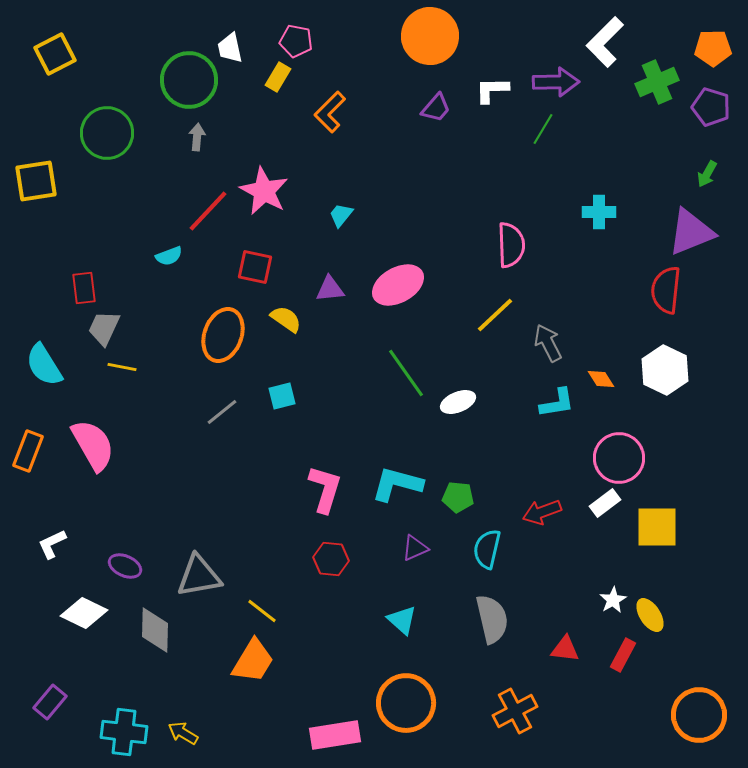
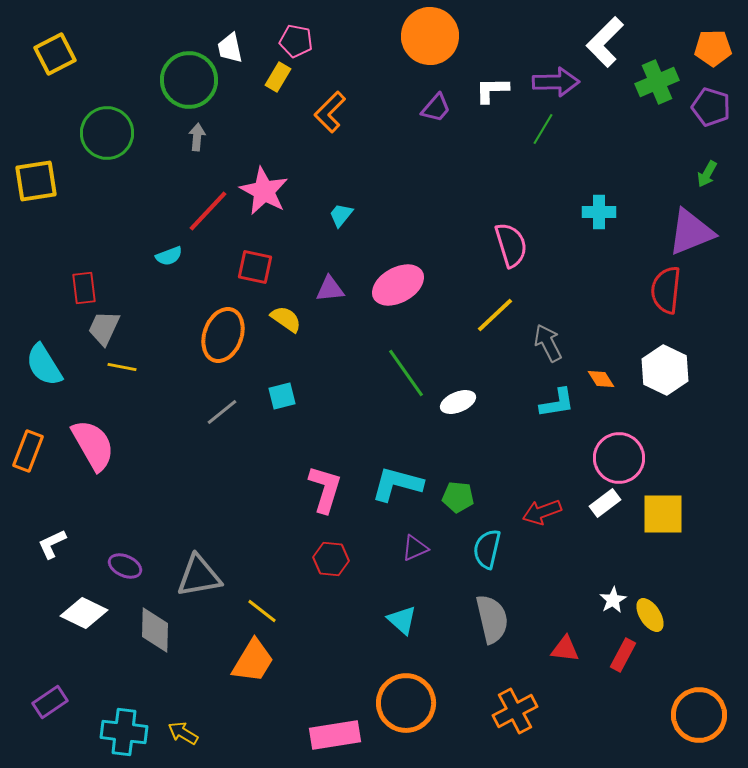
pink semicircle at (511, 245): rotated 15 degrees counterclockwise
yellow square at (657, 527): moved 6 px right, 13 px up
purple rectangle at (50, 702): rotated 16 degrees clockwise
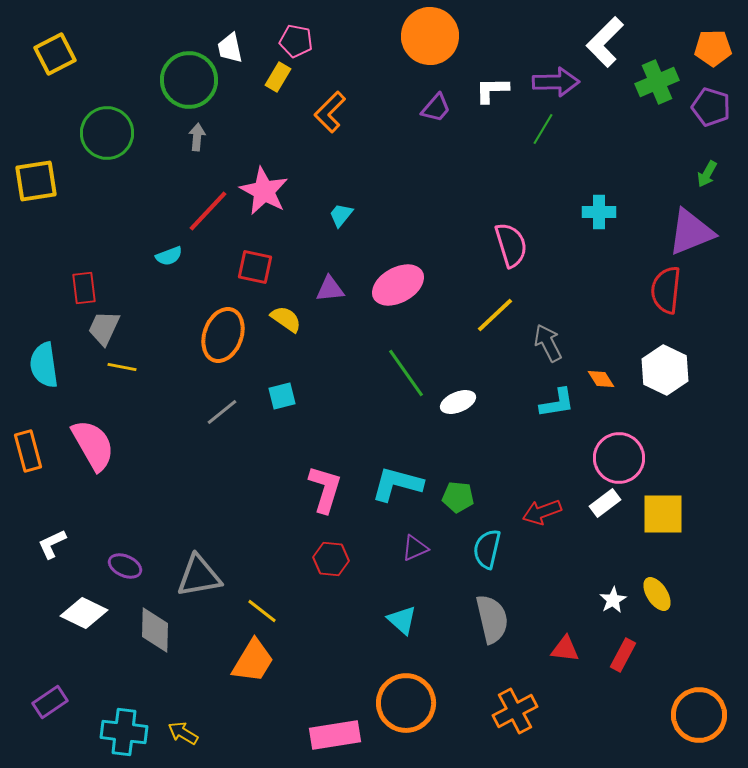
cyan semicircle at (44, 365): rotated 24 degrees clockwise
orange rectangle at (28, 451): rotated 36 degrees counterclockwise
yellow ellipse at (650, 615): moved 7 px right, 21 px up
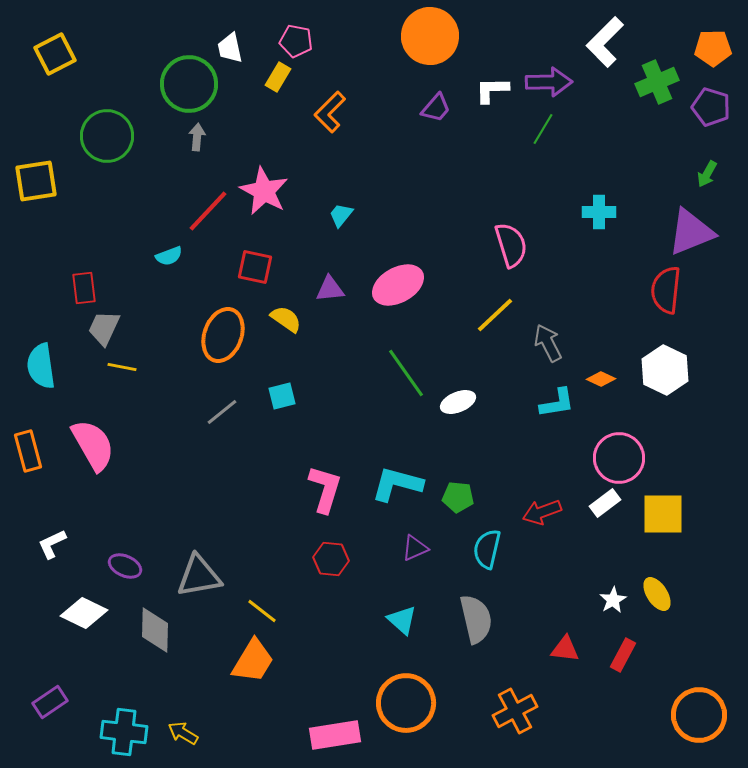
green circle at (189, 80): moved 4 px down
purple arrow at (556, 82): moved 7 px left
green circle at (107, 133): moved 3 px down
cyan semicircle at (44, 365): moved 3 px left, 1 px down
orange diamond at (601, 379): rotated 32 degrees counterclockwise
gray semicircle at (492, 619): moved 16 px left
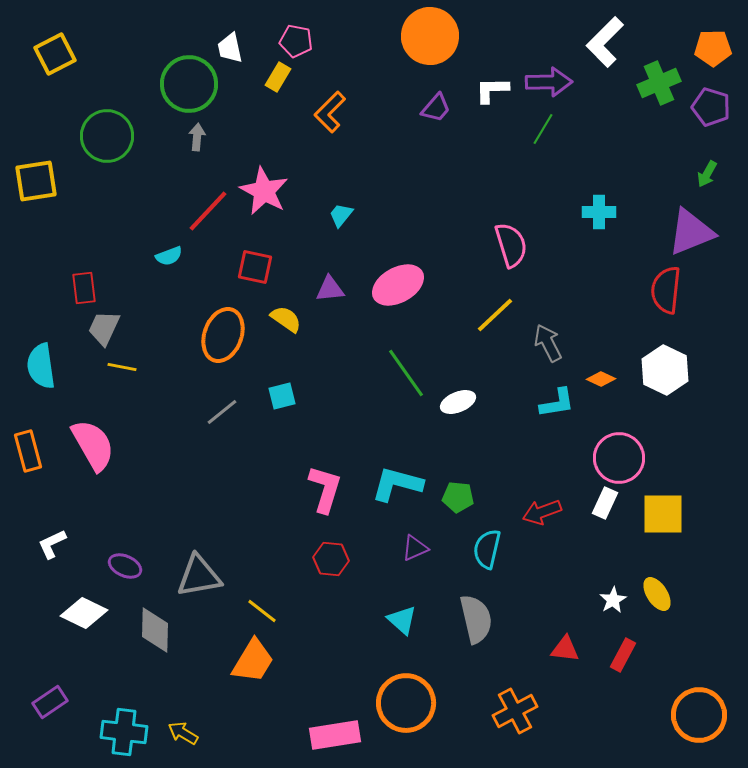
green cross at (657, 82): moved 2 px right, 1 px down
white rectangle at (605, 503): rotated 28 degrees counterclockwise
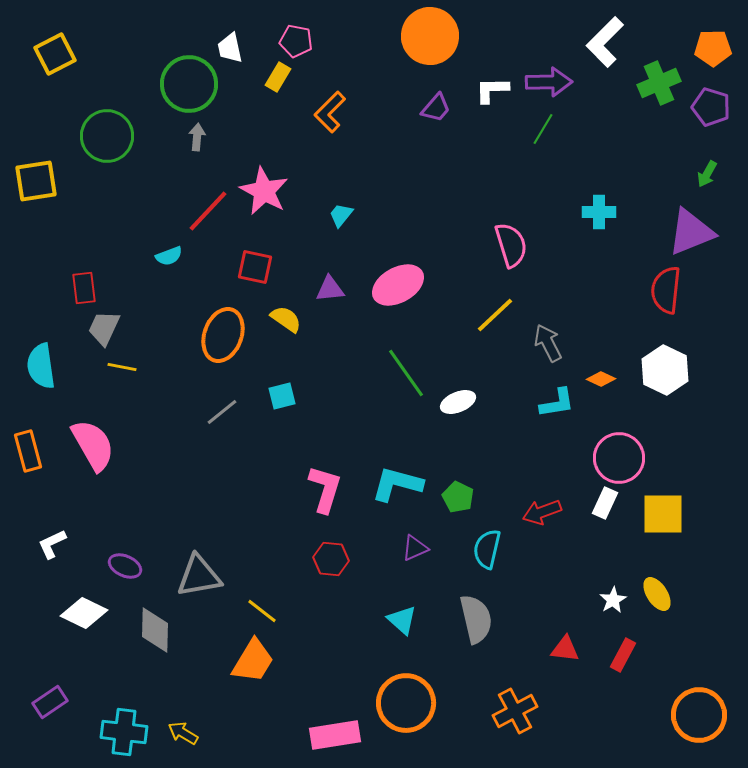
green pentagon at (458, 497): rotated 20 degrees clockwise
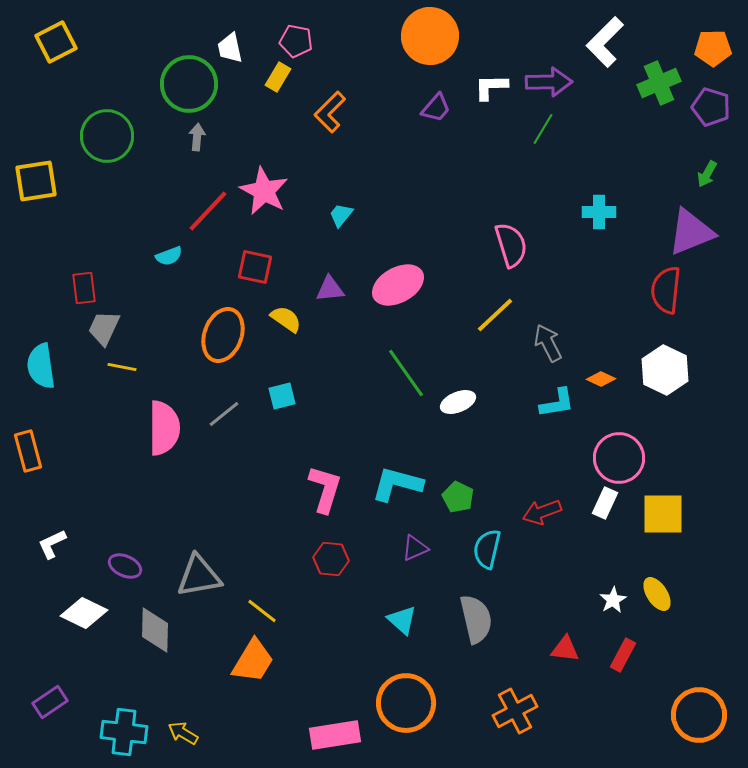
yellow square at (55, 54): moved 1 px right, 12 px up
white L-shape at (492, 90): moved 1 px left, 3 px up
gray line at (222, 412): moved 2 px right, 2 px down
pink semicircle at (93, 445): moved 71 px right, 17 px up; rotated 30 degrees clockwise
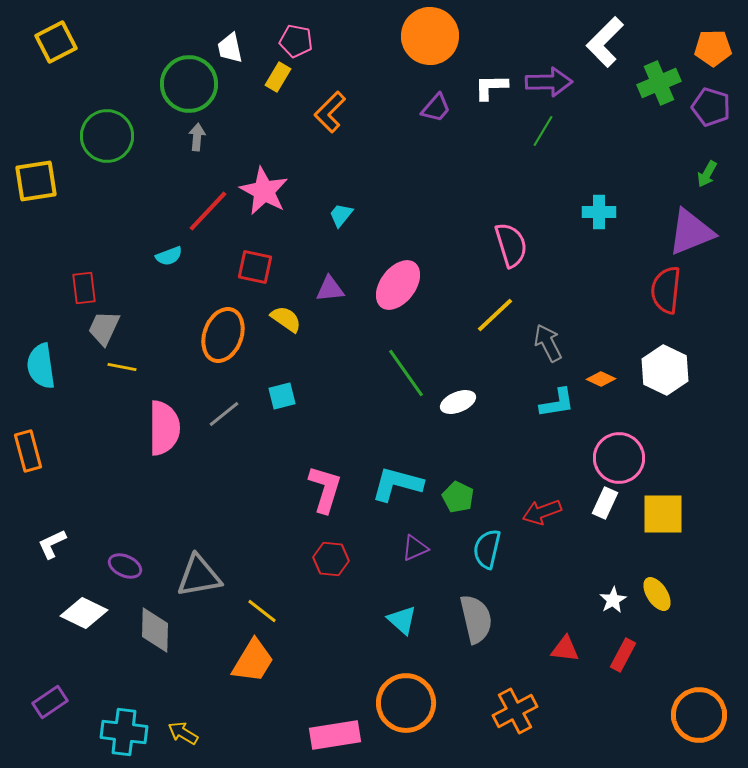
green line at (543, 129): moved 2 px down
pink ellipse at (398, 285): rotated 24 degrees counterclockwise
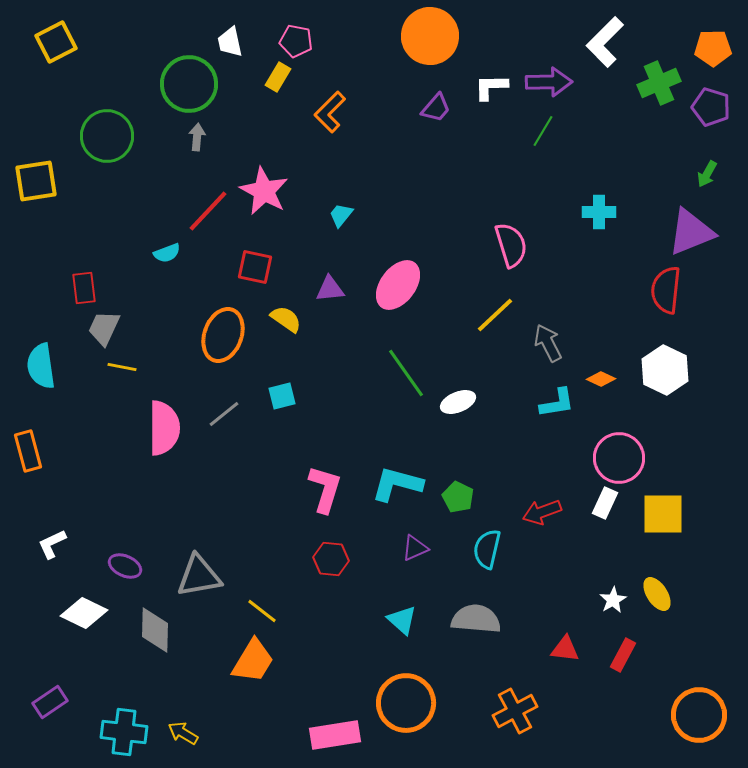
white trapezoid at (230, 48): moved 6 px up
cyan semicircle at (169, 256): moved 2 px left, 3 px up
gray semicircle at (476, 619): rotated 72 degrees counterclockwise
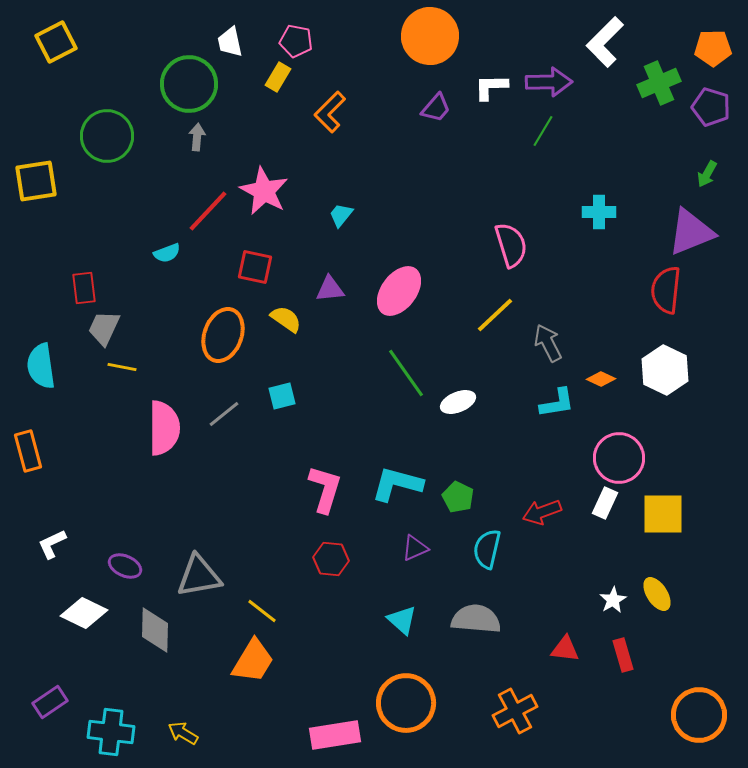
pink ellipse at (398, 285): moved 1 px right, 6 px down
red rectangle at (623, 655): rotated 44 degrees counterclockwise
cyan cross at (124, 732): moved 13 px left
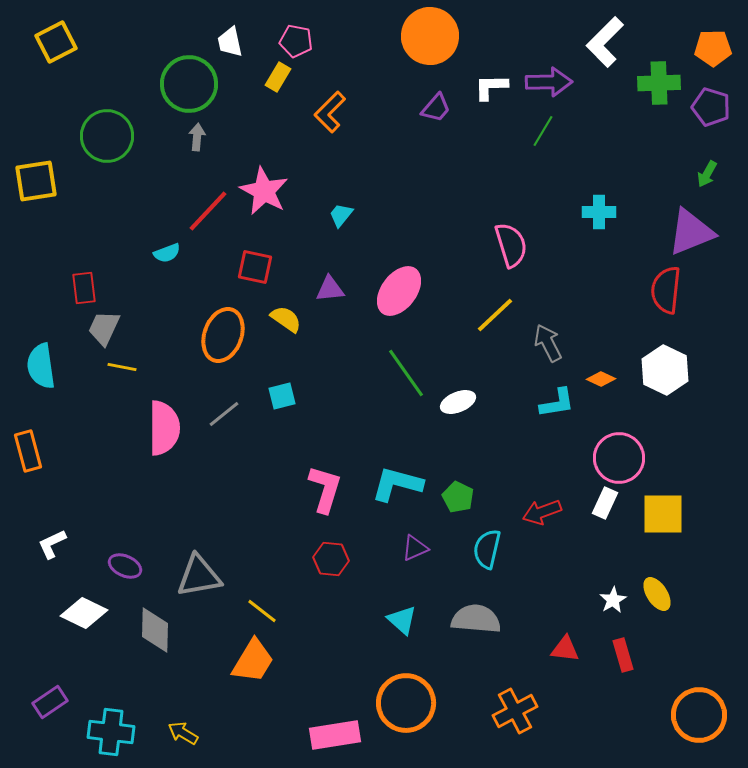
green cross at (659, 83): rotated 21 degrees clockwise
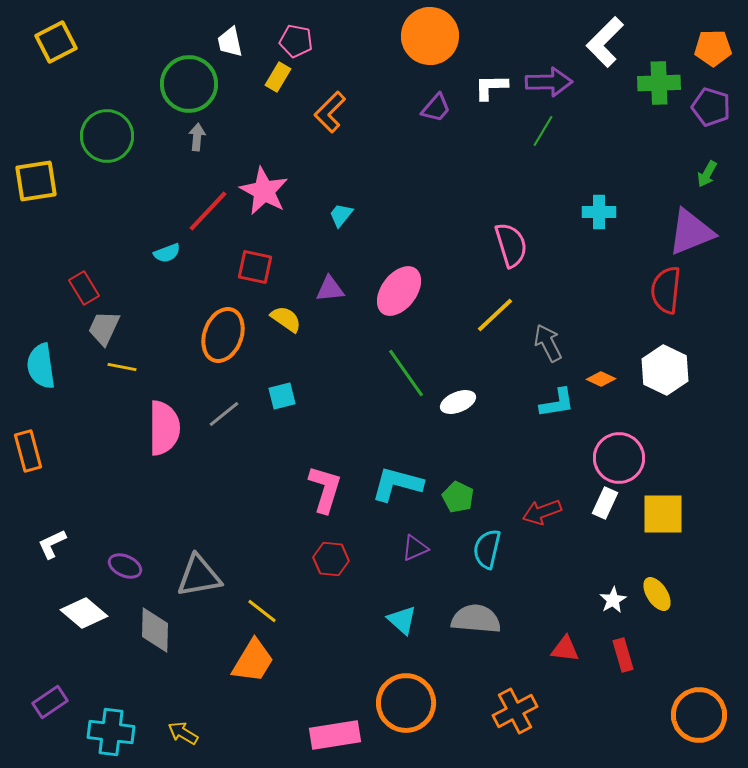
red rectangle at (84, 288): rotated 24 degrees counterclockwise
white diamond at (84, 613): rotated 15 degrees clockwise
